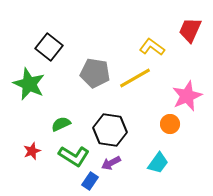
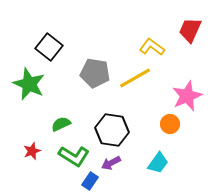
black hexagon: moved 2 px right
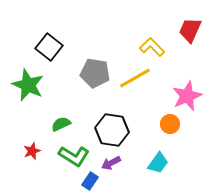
yellow L-shape: rotated 10 degrees clockwise
green star: moved 1 px left, 1 px down
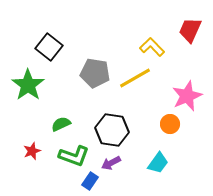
green star: rotated 12 degrees clockwise
green L-shape: rotated 12 degrees counterclockwise
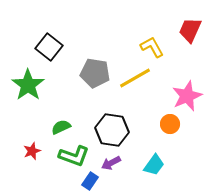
yellow L-shape: rotated 15 degrees clockwise
green semicircle: moved 3 px down
cyan trapezoid: moved 4 px left, 2 px down
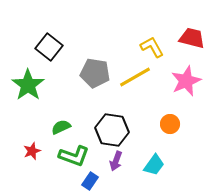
red trapezoid: moved 2 px right, 8 px down; rotated 80 degrees clockwise
yellow line: moved 1 px up
pink star: moved 1 px left, 15 px up
purple arrow: moved 5 px right, 2 px up; rotated 42 degrees counterclockwise
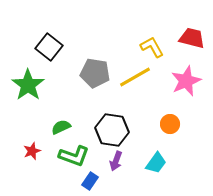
cyan trapezoid: moved 2 px right, 2 px up
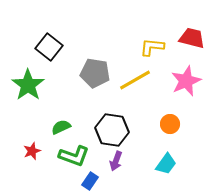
yellow L-shape: rotated 55 degrees counterclockwise
yellow line: moved 3 px down
cyan trapezoid: moved 10 px right, 1 px down
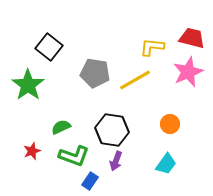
pink star: moved 2 px right, 9 px up
